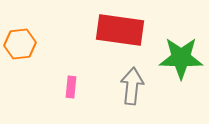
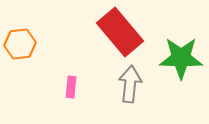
red rectangle: moved 2 px down; rotated 42 degrees clockwise
gray arrow: moved 2 px left, 2 px up
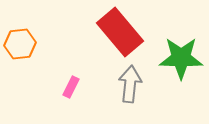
pink rectangle: rotated 20 degrees clockwise
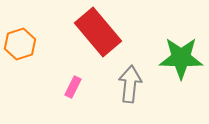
red rectangle: moved 22 px left
orange hexagon: rotated 12 degrees counterclockwise
pink rectangle: moved 2 px right
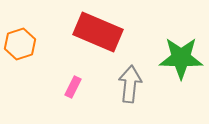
red rectangle: rotated 27 degrees counterclockwise
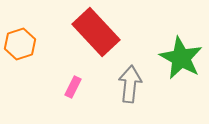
red rectangle: moved 2 px left; rotated 24 degrees clockwise
green star: rotated 27 degrees clockwise
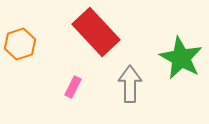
gray arrow: rotated 6 degrees counterclockwise
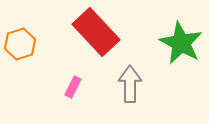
green star: moved 15 px up
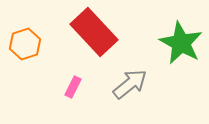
red rectangle: moved 2 px left
orange hexagon: moved 5 px right
gray arrow: rotated 51 degrees clockwise
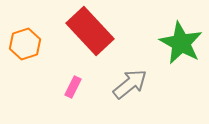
red rectangle: moved 4 px left, 1 px up
